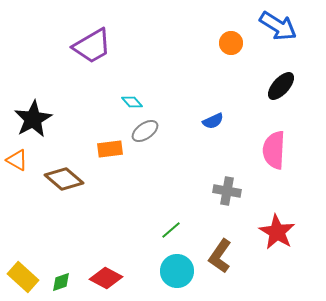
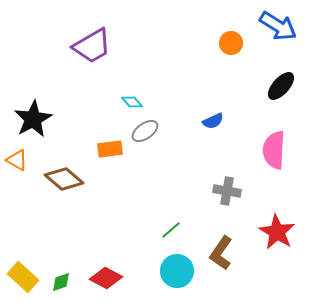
brown L-shape: moved 1 px right, 3 px up
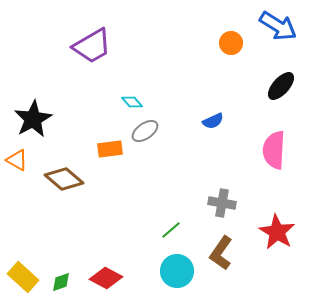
gray cross: moved 5 px left, 12 px down
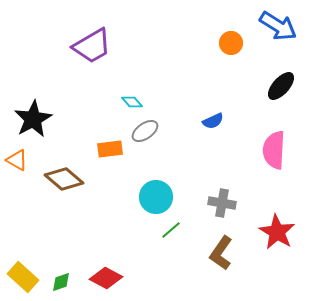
cyan circle: moved 21 px left, 74 px up
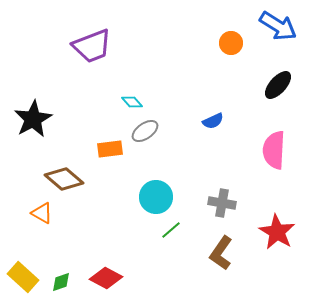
purple trapezoid: rotated 9 degrees clockwise
black ellipse: moved 3 px left, 1 px up
orange triangle: moved 25 px right, 53 px down
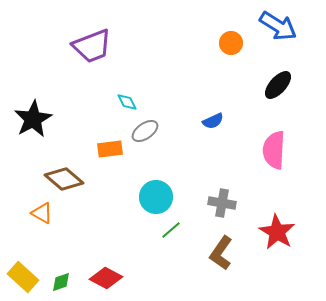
cyan diamond: moved 5 px left; rotated 15 degrees clockwise
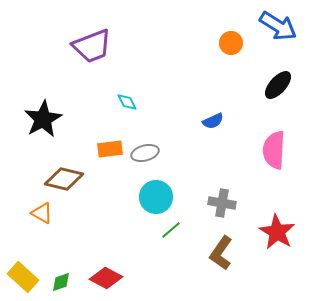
black star: moved 10 px right
gray ellipse: moved 22 px down; rotated 20 degrees clockwise
brown diamond: rotated 27 degrees counterclockwise
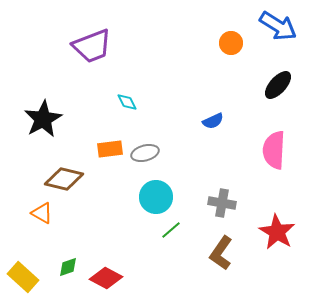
green diamond: moved 7 px right, 15 px up
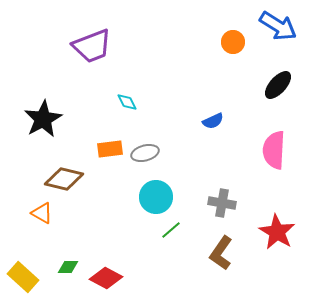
orange circle: moved 2 px right, 1 px up
green diamond: rotated 20 degrees clockwise
